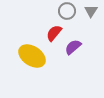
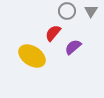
red semicircle: moved 1 px left
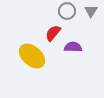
purple semicircle: rotated 42 degrees clockwise
yellow ellipse: rotated 8 degrees clockwise
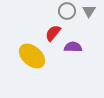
gray triangle: moved 2 px left
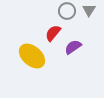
gray triangle: moved 1 px up
purple semicircle: rotated 36 degrees counterclockwise
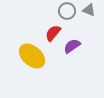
gray triangle: rotated 40 degrees counterclockwise
purple semicircle: moved 1 px left, 1 px up
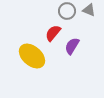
purple semicircle: rotated 24 degrees counterclockwise
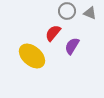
gray triangle: moved 1 px right, 3 px down
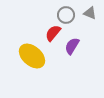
gray circle: moved 1 px left, 4 px down
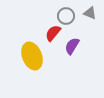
gray circle: moved 1 px down
yellow ellipse: rotated 28 degrees clockwise
